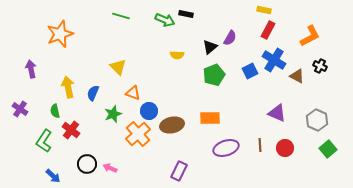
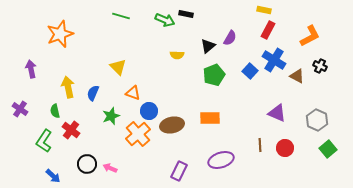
black triangle: moved 2 px left, 1 px up
blue square: rotated 21 degrees counterclockwise
green star: moved 2 px left, 2 px down
purple ellipse: moved 5 px left, 12 px down
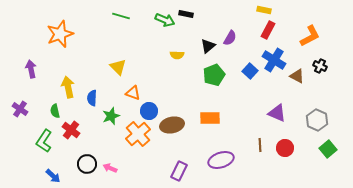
blue semicircle: moved 1 px left, 5 px down; rotated 21 degrees counterclockwise
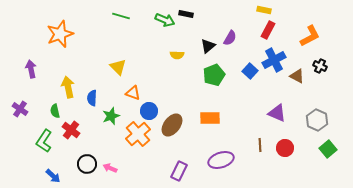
blue cross: rotated 30 degrees clockwise
brown ellipse: rotated 40 degrees counterclockwise
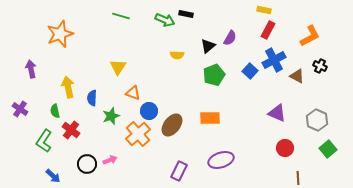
yellow triangle: rotated 18 degrees clockwise
brown line: moved 38 px right, 33 px down
pink arrow: moved 8 px up; rotated 136 degrees clockwise
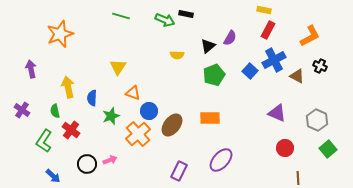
purple cross: moved 2 px right, 1 px down
purple ellipse: rotated 30 degrees counterclockwise
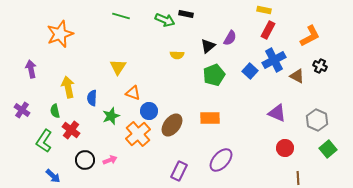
black circle: moved 2 px left, 4 px up
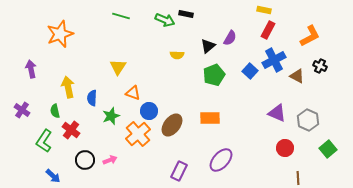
gray hexagon: moved 9 px left
